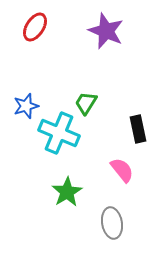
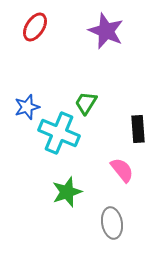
blue star: moved 1 px right, 1 px down
black rectangle: rotated 8 degrees clockwise
green star: rotated 12 degrees clockwise
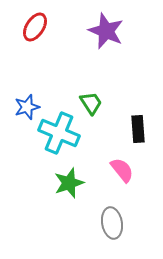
green trapezoid: moved 5 px right; rotated 115 degrees clockwise
green star: moved 2 px right, 9 px up
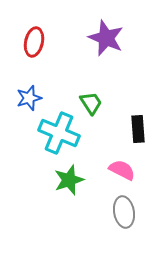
red ellipse: moved 1 px left, 15 px down; rotated 20 degrees counterclockwise
purple star: moved 7 px down
blue star: moved 2 px right, 9 px up
pink semicircle: rotated 24 degrees counterclockwise
green star: moved 3 px up
gray ellipse: moved 12 px right, 11 px up
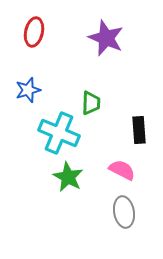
red ellipse: moved 10 px up
blue star: moved 1 px left, 8 px up
green trapezoid: rotated 35 degrees clockwise
black rectangle: moved 1 px right, 1 px down
green star: moved 1 px left, 3 px up; rotated 24 degrees counterclockwise
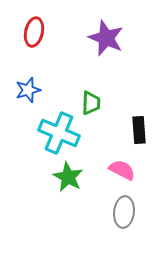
gray ellipse: rotated 16 degrees clockwise
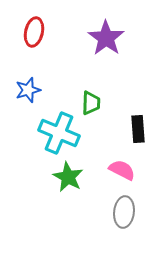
purple star: rotated 12 degrees clockwise
black rectangle: moved 1 px left, 1 px up
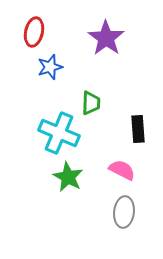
blue star: moved 22 px right, 23 px up
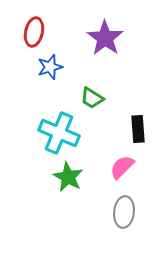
purple star: moved 1 px left
green trapezoid: moved 1 px right, 5 px up; rotated 120 degrees clockwise
pink semicircle: moved 3 px up; rotated 72 degrees counterclockwise
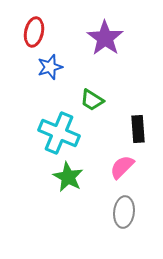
green trapezoid: moved 2 px down
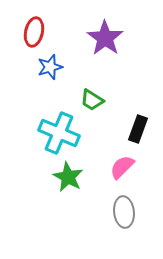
black rectangle: rotated 24 degrees clockwise
gray ellipse: rotated 12 degrees counterclockwise
